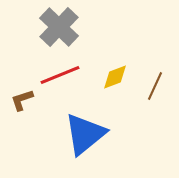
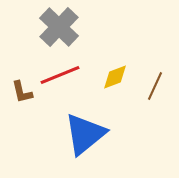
brown L-shape: moved 8 px up; rotated 85 degrees counterclockwise
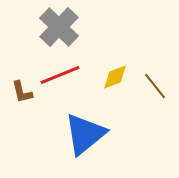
brown line: rotated 64 degrees counterclockwise
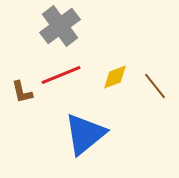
gray cross: moved 1 px right, 1 px up; rotated 9 degrees clockwise
red line: moved 1 px right
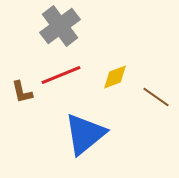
brown line: moved 1 px right, 11 px down; rotated 16 degrees counterclockwise
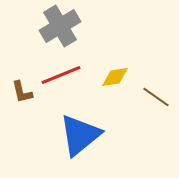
gray cross: rotated 6 degrees clockwise
yellow diamond: rotated 12 degrees clockwise
blue triangle: moved 5 px left, 1 px down
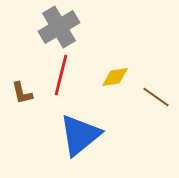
gray cross: moved 1 px left, 1 px down
red line: rotated 54 degrees counterclockwise
brown L-shape: moved 1 px down
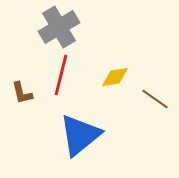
brown line: moved 1 px left, 2 px down
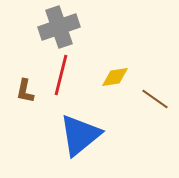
gray cross: rotated 12 degrees clockwise
brown L-shape: moved 3 px right, 2 px up; rotated 25 degrees clockwise
